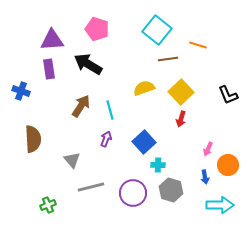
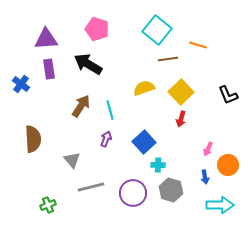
purple triangle: moved 6 px left, 1 px up
blue cross: moved 7 px up; rotated 18 degrees clockwise
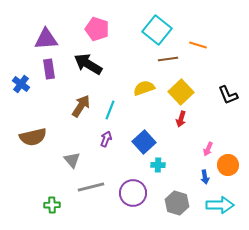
cyan line: rotated 36 degrees clockwise
brown semicircle: moved 2 px up; rotated 80 degrees clockwise
gray hexagon: moved 6 px right, 13 px down
green cross: moved 4 px right; rotated 21 degrees clockwise
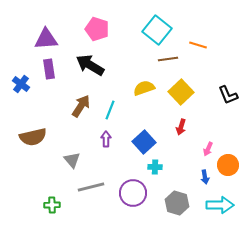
black arrow: moved 2 px right, 1 px down
red arrow: moved 8 px down
purple arrow: rotated 21 degrees counterclockwise
cyan cross: moved 3 px left, 2 px down
